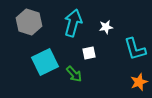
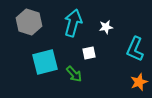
cyan L-shape: rotated 40 degrees clockwise
cyan square: rotated 12 degrees clockwise
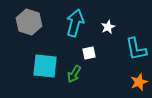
cyan arrow: moved 2 px right
white star: moved 2 px right; rotated 16 degrees counterclockwise
cyan L-shape: moved 1 px right; rotated 35 degrees counterclockwise
cyan square: moved 4 px down; rotated 20 degrees clockwise
green arrow: rotated 72 degrees clockwise
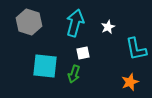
white square: moved 6 px left
green arrow: rotated 12 degrees counterclockwise
orange star: moved 9 px left
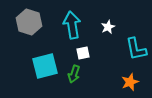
cyan arrow: moved 3 px left, 2 px down; rotated 24 degrees counterclockwise
cyan square: rotated 20 degrees counterclockwise
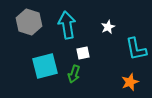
cyan arrow: moved 5 px left
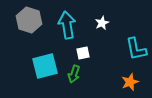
gray hexagon: moved 2 px up
white star: moved 6 px left, 4 px up
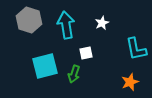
cyan arrow: moved 1 px left
white square: moved 3 px right
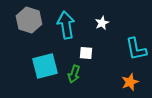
white square: rotated 16 degrees clockwise
